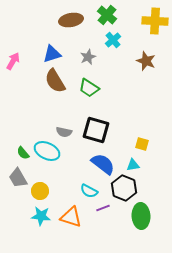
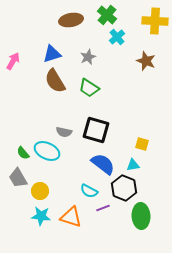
cyan cross: moved 4 px right, 3 px up
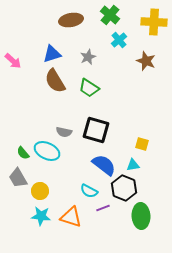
green cross: moved 3 px right
yellow cross: moved 1 px left, 1 px down
cyan cross: moved 2 px right, 3 px down
pink arrow: rotated 102 degrees clockwise
blue semicircle: moved 1 px right, 1 px down
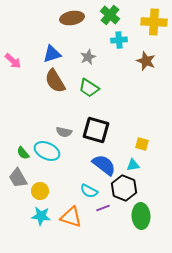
brown ellipse: moved 1 px right, 2 px up
cyan cross: rotated 35 degrees clockwise
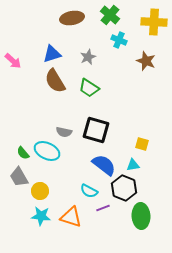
cyan cross: rotated 28 degrees clockwise
gray trapezoid: moved 1 px right, 1 px up
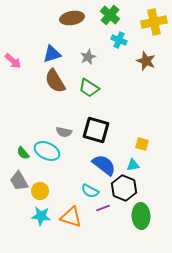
yellow cross: rotated 15 degrees counterclockwise
gray trapezoid: moved 4 px down
cyan semicircle: moved 1 px right
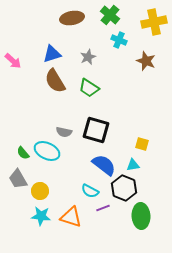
gray trapezoid: moved 1 px left, 2 px up
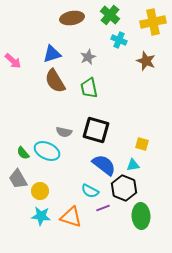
yellow cross: moved 1 px left
green trapezoid: rotated 45 degrees clockwise
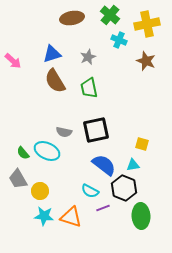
yellow cross: moved 6 px left, 2 px down
black square: rotated 28 degrees counterclockwise
cyan star: moved 3 px right
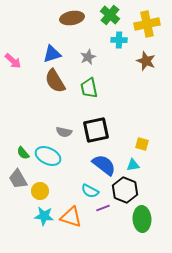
cyan cross: rotated 21 degrees counterclockwise
cyan ellipse: moved 1 px right, 5 px down
black hexagon: moved 1 px right, 2 px down
green ellipse: moved 1 px right, 3 px down
